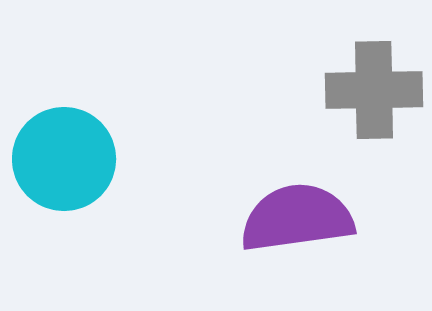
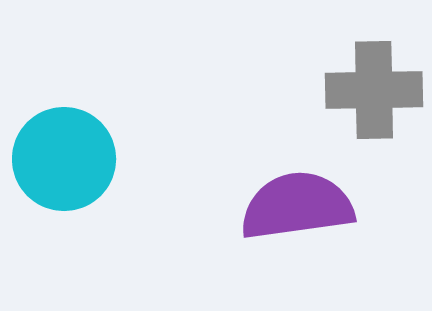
purple semicircle: moved 12 px up
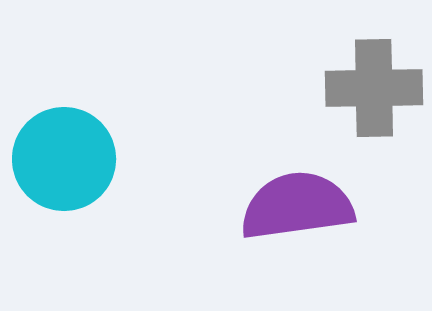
gray cross: moved 2 px up
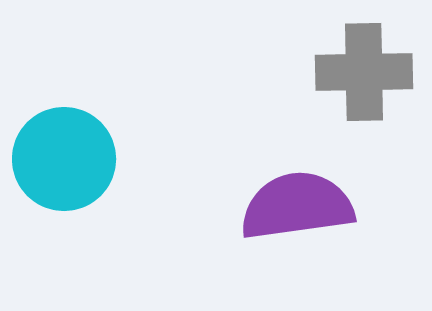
gray cross: moved 10 px left, 16 px up
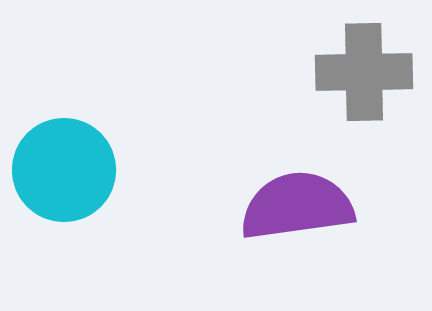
cyan circle: moved 11 px down
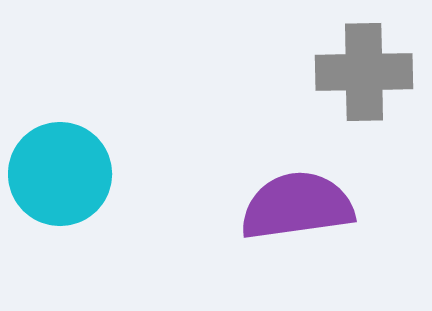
cyan circle: moved 4 px left, 4 px down
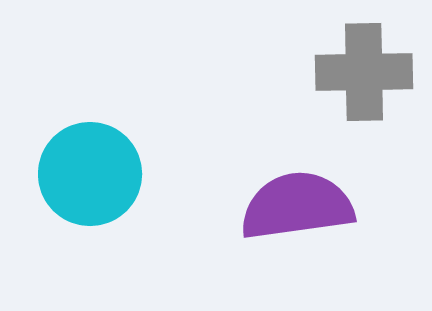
cyan circle: moved 30 px right
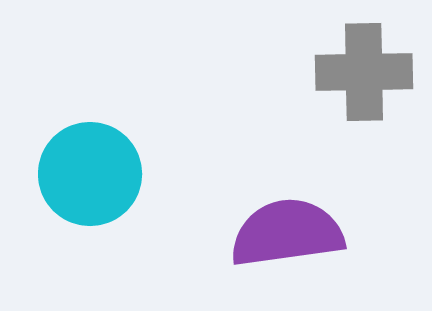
purple semicircle: moved 10 px left, 27 px down
